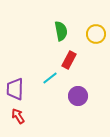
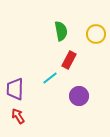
purple circle: moved 1 px right
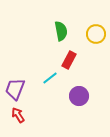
purple trapezoid: rotated 20 degrees clockwise
red arrow: moved 1 px up
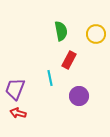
cyan line: rotated 63 degrees counterclockwise
red arrow: moved 2 px up; rotated 42 degrees counterclockwise
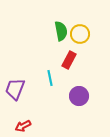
yellow circle: moved 16 px left
red arrow: moved 5 px right, 13 px down; rotated 42 degrees counterclockwise
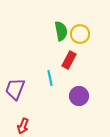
red arrow: rotated 42 degrees counterclockwise
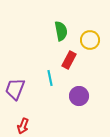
yellow circle: moved 10 px right, 6 px down
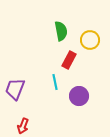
cyan line: moved 5 px right, 4 px down
